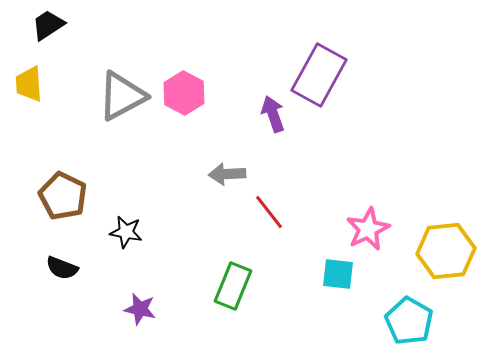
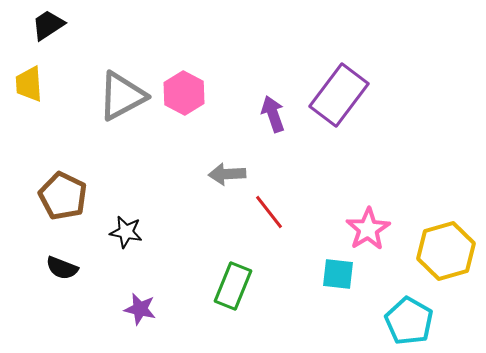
purple rectangle: moved 20 px right, 20 px down; rotated 8 degrees clockwise
pink star: rotated 6 degrees counterclockwise
yellow hexagon: rotated 10 degrees counterclockwise
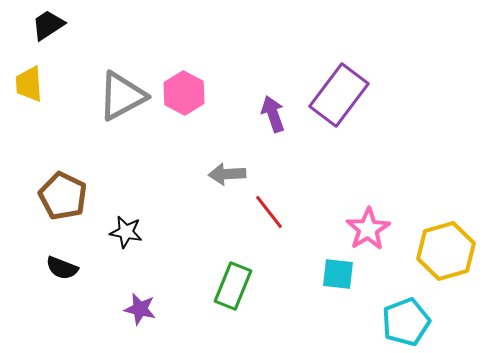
cyan pentagon: moved 3 px left, 1 px down; rotated 21 degrees clockwise
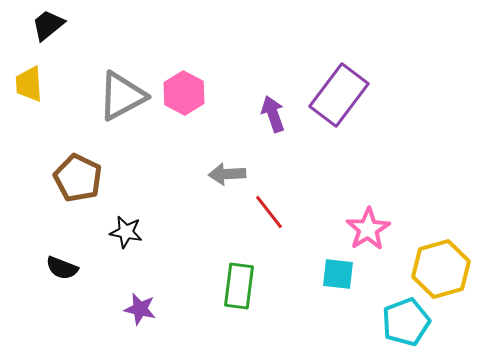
black trapezoid: rotated 6 degrees counterclockwise
brown pentagon: moved 15 px right, 18 px up
yellow hexagon: moved 5 px left, 18 px down
green rectangle: moved 6 px right; rotated 15 degrees counterclockwise
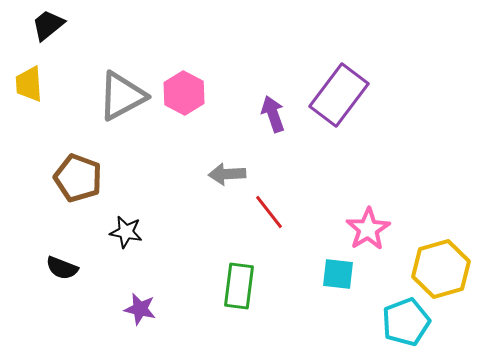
brown pentagon: rotated 6 degrees counterclockwise
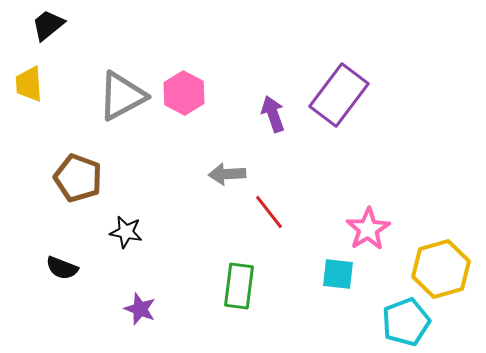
purple star: rotated 8 degrees clockwise
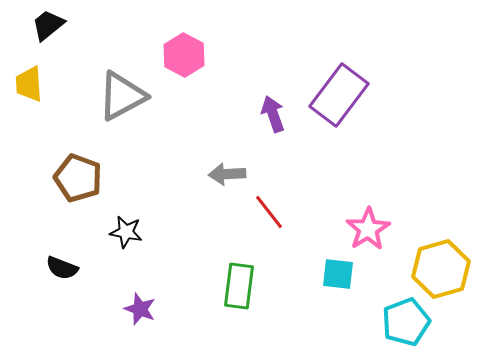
pink hexagon: moved 38 px up
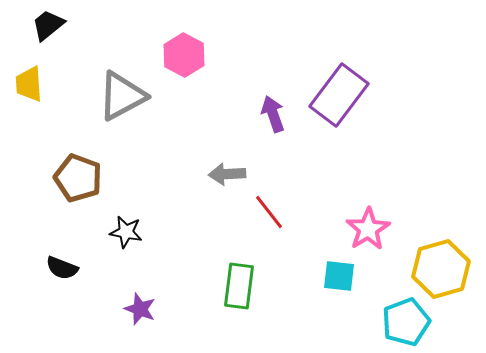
cyan square: moved 1 px right, 2 px down
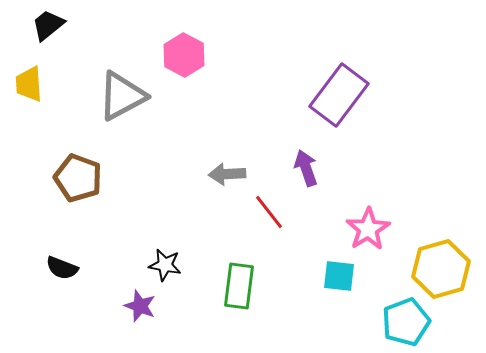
purple arrow: moved 33 px right, 54 px down
black star: moved 39 px right, 33 px down
purple star: moved 3 px up
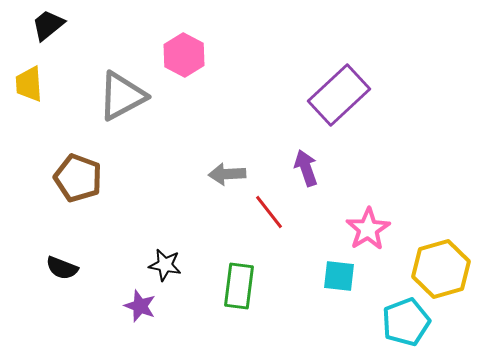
purple rectangle: rotated 10 degrees clockwise
